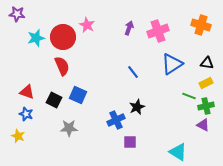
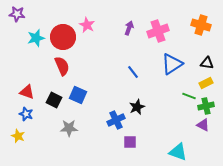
cyan triangle: rotated 12 degrees counterclockwise
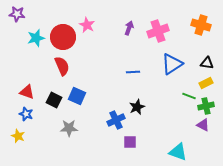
blue line: rotated 56 degrees counterclockwise
blue square: moved 1 px left, 1 px down
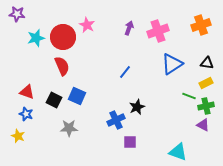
orange cross: rotated 36 degrees counterclockwise
blue line: moved 8 px left; rotated 48 degrees counterclockwise
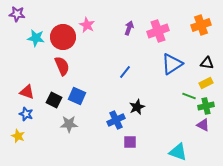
cyan star: rotated 24 degrees clockwise
gray star: moved 4 px up
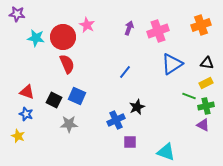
red semicircle: moved 5 px right, 2 px up
cyan triangle: moved 12 px left
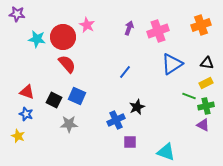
cyan star: moved 1 px right, 1 px down
red semicircle: rotated 18 degrees counterclockwise
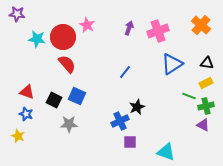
orange cross: rotated 30 degrees counterclockwise
blue cross: moved 4 px right, 1 px down
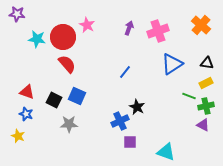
black star: rotated 21 degrees counterclockwise
